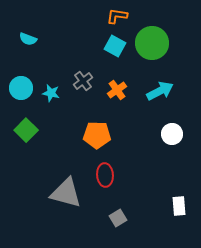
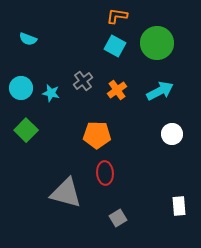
green circle: moved 5 px right
red ellipse: moved 2 px up
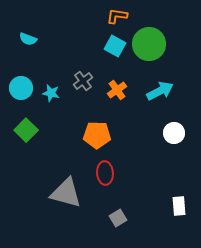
green circle: moved 8 px left, 1 px down
white circle: moved 2 px right, 1 px up
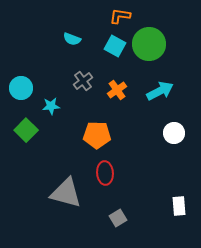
orange L-shape: moved 3 px right
cyan semicircle: moved 44 px right
cyan star: moved 13 px down; rotated 18 degrees counterclockwise
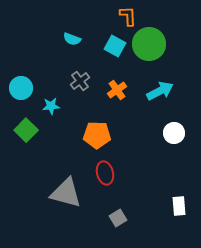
orange L-shape: moved 8 px right; rotated 80 degrees clockwise
gray cross: moved 3 px left
red ellipse: rotated 10 degrees counterclockwise
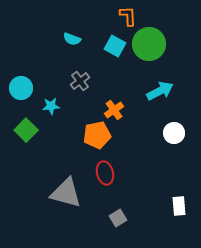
orange cross: moved 3 px left, 20 px down
orange pentagon: rotated 12 degrees counterclockwise
